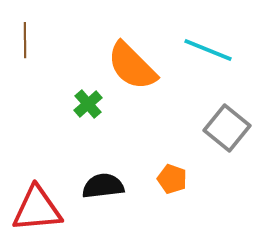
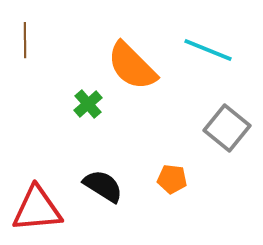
orange pentagon: rotated 12 degrees counterclockwise
black semicircle: rotated 39 degrees clockwise
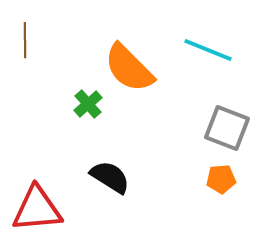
orange semicircle: moved 3 px left, 2 px down
gray square: rotated 18 degrees counterclockwise
orange pentagon: moved 49 px right; rotated 12 degrees counterclockwise
black semicircle: moved 7 px right, 9 px up
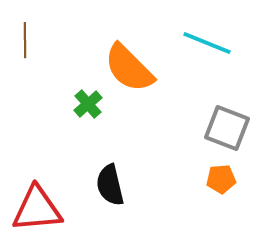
cyan line: moved 1 px left, 7 px up
black semicircle: moved 8 px down; rotated 135 degrees counterclockwise
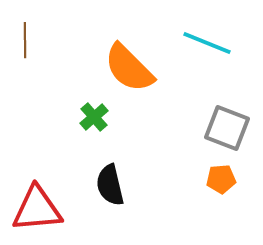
green cross: moved 6 px right, 13 px down
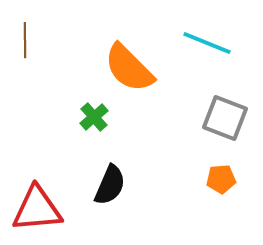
gray square: moved 2 px left, 10 px up
black semicircle: rotated 144 degrees counterclockwise
